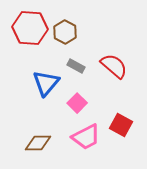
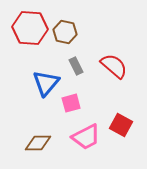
brown hexagon: rotated 15 degrees counterclockwise
gray rectangle: rotated 36 degrees clockwise
pink square: moved 6 px left; rotated 30 degrees clockwise
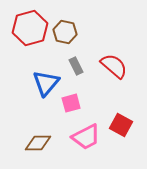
red hexagon: rotated 20 degrees counterclockwise
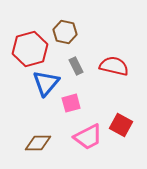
red hexagon: moved 21 px down
red semicircle: rotated 28 degrees counterclockwise
pink trapezoid: moved 2 px right
